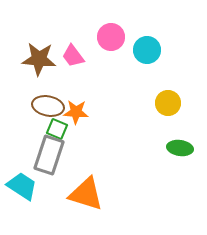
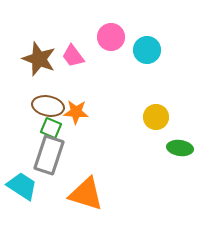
brown star: rotated 16 degrees clockwise
yellow circle: moved 12 px left, 14 px down
green square: moved 6 px left, 1 px up
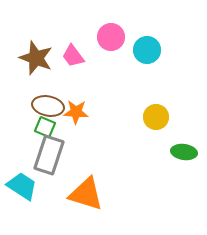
brown star: moved 3 px left, 1 px up
green square: moved 6 px left, 1 px up
green ellipse: moved 4 px right, 4 px down
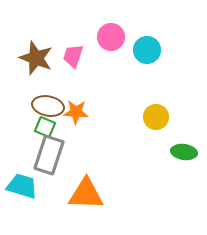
pink trapezoid: rotated 55 degrees clockwise
cyan trapezoid: rotated 16 degrees counterclockwise
orange triangle: rotated 15 degrees counterclockwise
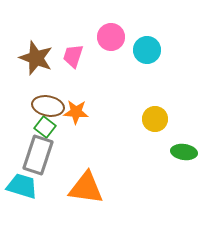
yellow circle: moved 1 px left, 2 px down
green square: rotated 15 degrees clockwise
gray rectangle: moved 11 px left
orange triangle: moved 6 px up; rotated 6 degrees clockwise
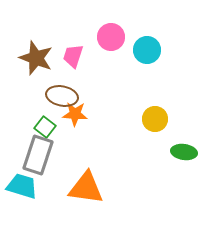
brown ellipse: moved 14 px right, 10 px up
orange star: moved 1 px left, 2 px down
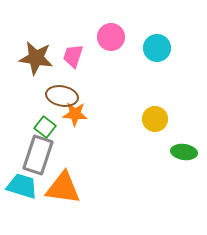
cyan circle: moved 10 px right, 2 px up
brown star: rotated 12 degrees counterclockwise
orange triangle: moved 23 px left
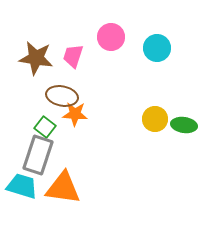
green ellipse: moved 27 px up
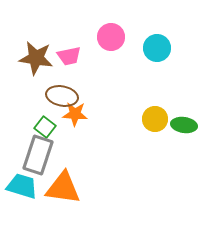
pink trapezoid: moved 4 px left; rotated 120 degrees counterclockwise
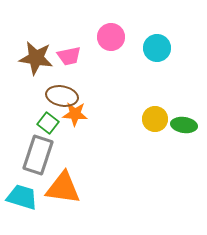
green square: moved 3 px right, 4 px up
cyan trapezoid: moved 11 px down
